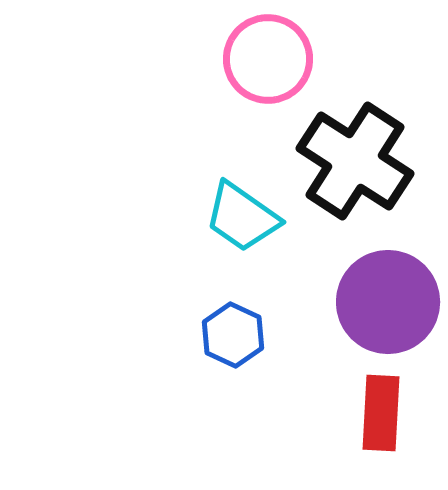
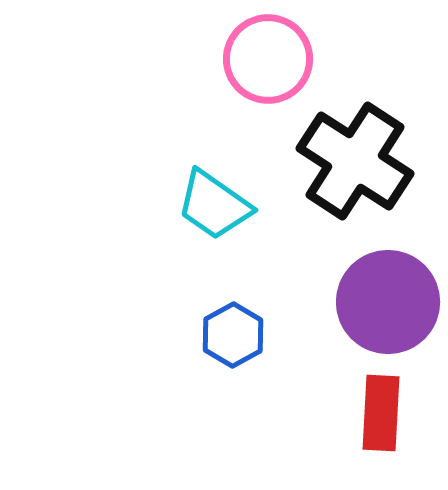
cyan trapezoid: moved 28 px left, 12 px up
blue hexagon: rotated 6 degrees clockwise
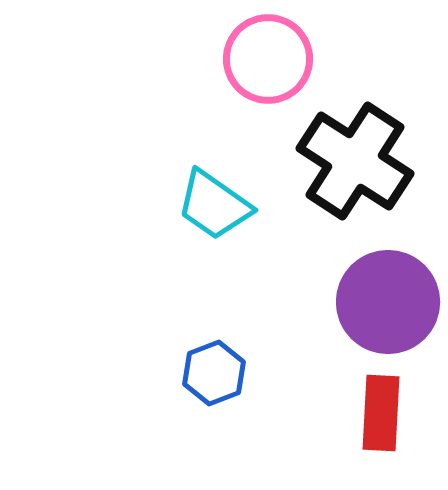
blue hexagon: moved 19 px left, 38 px down; rotated 8 degrees clockwise
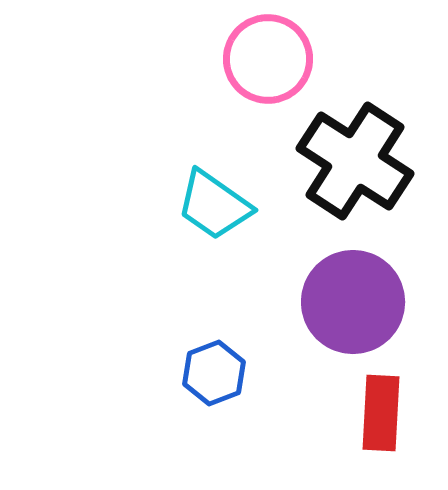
purple circle: moved 35 px left
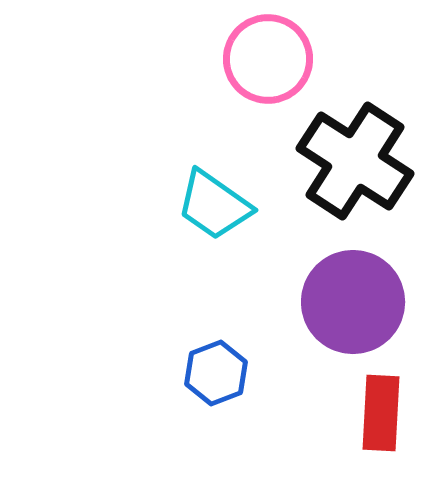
blue hexagon: moved 2 px right
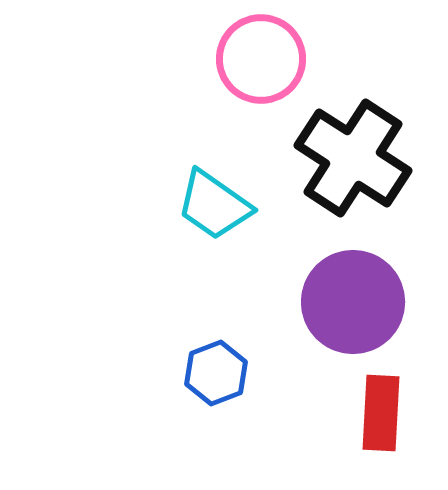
pink circle: moved 7 px left
black cross: moved 2 px left, 3 px up
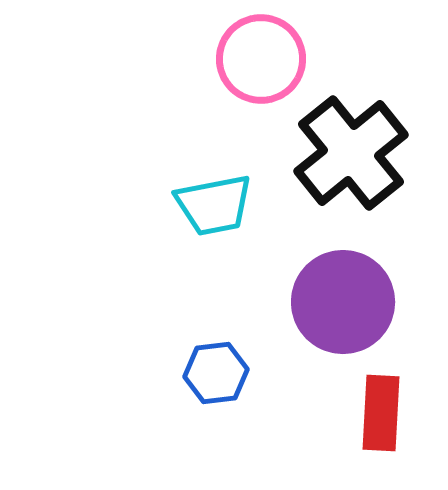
black cross: moved 2 px left, 5 px up; rotated 18 degrees clockwise
cyan trapezoid: rotated 46 degrees counterclockwise
purple circle: moved 10 px left
blue hexagon: rotated 14 degrees clockwise
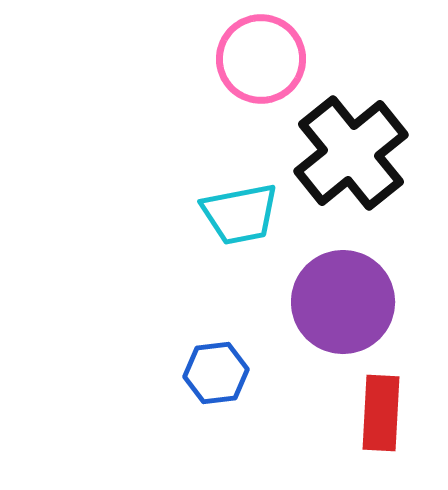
cyan trapezoid: moved 26 px right, 9 px down
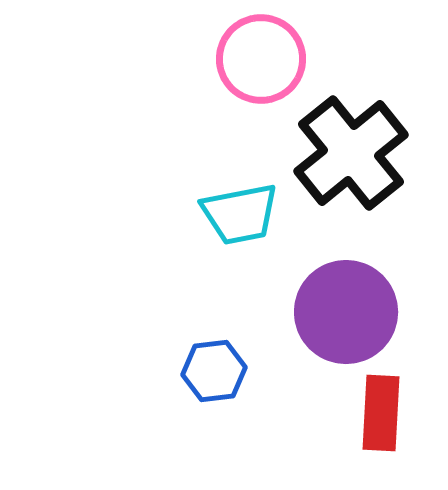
purple circle: moved 3 px right, 10 px down
blue hexagon: moved 2 px left, 2 px up
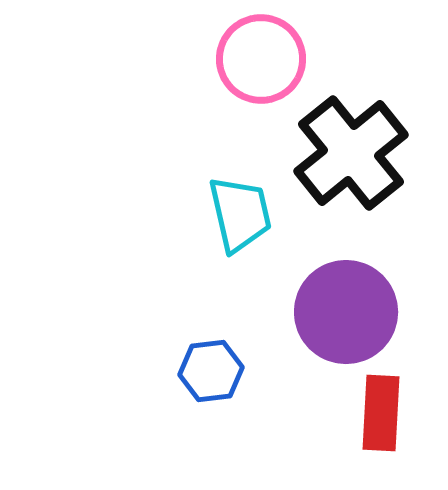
cyan trapezoid: rotated 92 degrees counterclockwise
blue hexagon: moved 3 px left
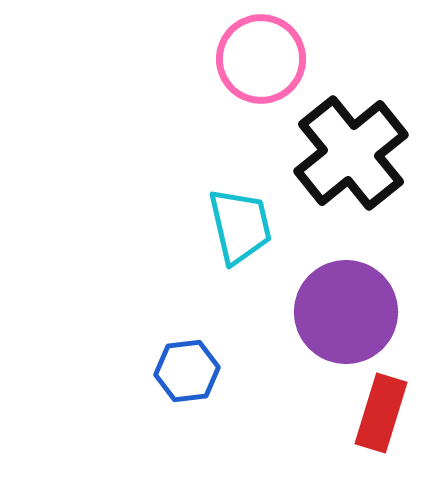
cyan trapezoid: moved 12 px down
blue hexagon: moved 24 px left
red rectangle: rotated 14 degrees clockwise
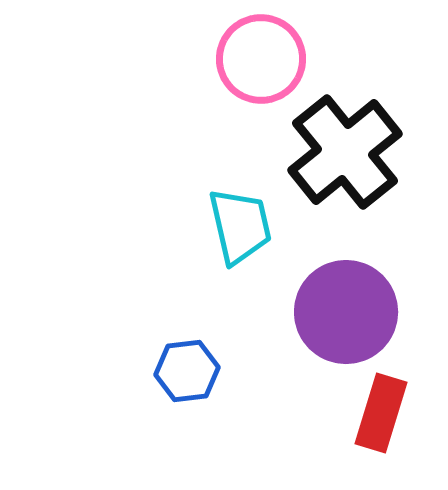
black cross: moved 6 px left, 1 px up
